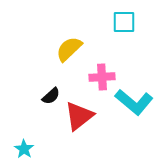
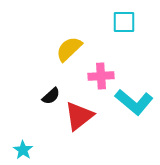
pink cross: moved 1 px left, 1 px up
cyan star: moved 1 px left, 1 px down
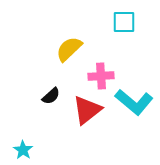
red triangle: moved 8 px right, 6 px up
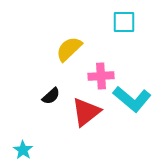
cyan L-shape: moved 2 px left, 3 px up
red triangle: moved 1 px left, 2 px down
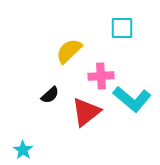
cyan square: moved 2 px left, 6 px down
yellow semicircle: moved 2 px down
black semicircle: moved 1 px left, 1 px up
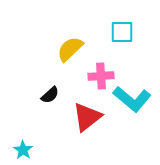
cyan square: moved 4 px down
yellow semicircle: moved 1 px right, 2 px up
red triangle: moved 1 px right, 5 px down
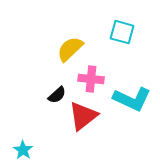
cyan square: rotated 15 degrees clockwise
pink cross: moved 10 px left, 3 px down; rotated 10 degrees clockwise
black semicircle: moved 7 px right
cyan L-shape: rotated 15 degrees counterclockwise
red triangle: moved 4 px left, 1 px up
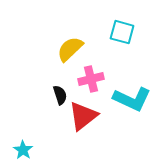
pink cross: rotated 20 degrees counterclockwise
black semicircle: moved 3 px right; rotated 66 degrees counterclockwise
